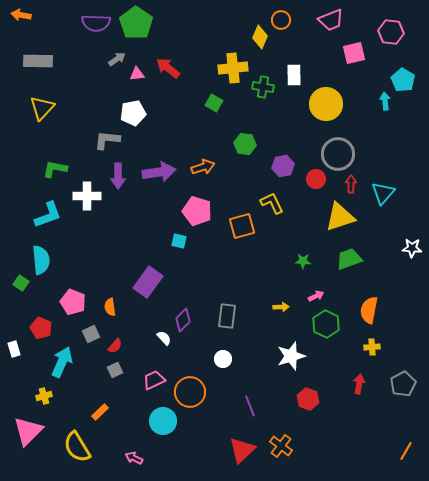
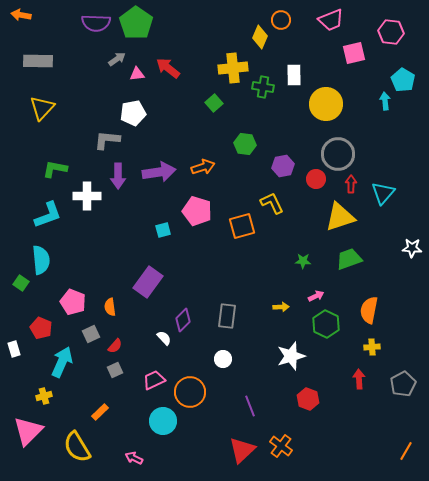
green square at (214, 103): rotated 18 degrees clockwise
cyan square at (179, 241): moved 16 px left, 11 px up; rotated 28 degrees counterclockwise
red arrow at (359, 384): moved 5 px up; rotated 12 degrees counterclockwise
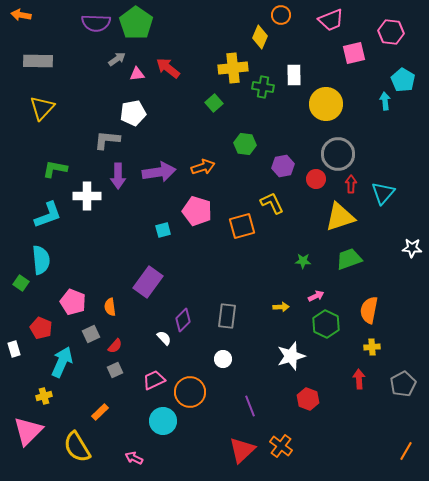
orange circle at (281, 20): moved 5 px up
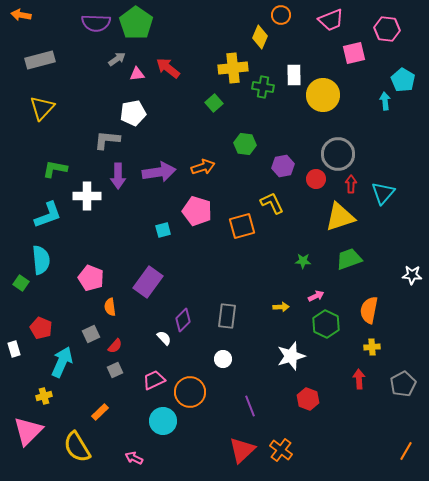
pink hexagon at (391, 32): moved 4 px left, 3 px up
gray rectangle at (38, 61): moved 2 px right, 1 px up; rotated 16 degrees counterclockwise
yellow circle at (326, 104): moved 3 px left, 9 px up
white star at (412, 248): moved 27 px down
pink pentagon at (73, 302): moved 18 px right, 24 px up
orange cross at (281, 446): moved 4 px down
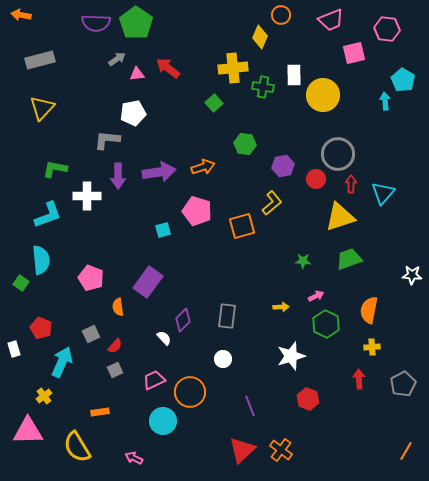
yellow L-shape at (272, 203): rotated 75 degrees clockwise
orange semicircle at (110, 307): moved 8 px right
yellow cross at (44, 396): rotated 21 degrees counterclockwise
orange rectangle at (100, 412): rotated 36 degrees clockwise
pink triangle at (28, 431): rotated 44 degrees clockwise
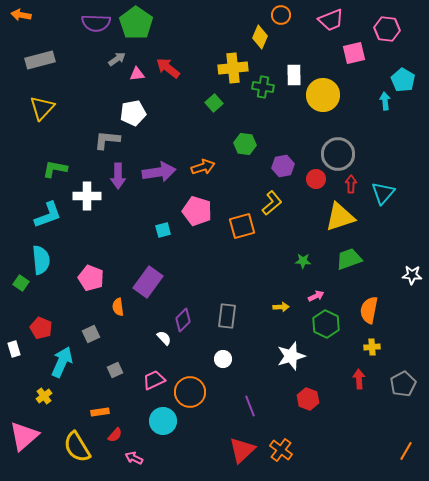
red semicircle at (115, 346): moved 89 px down
pink triangle at (28, 431): moved 4 px left, 5 px down; rotated 40 degrees counterclockwise
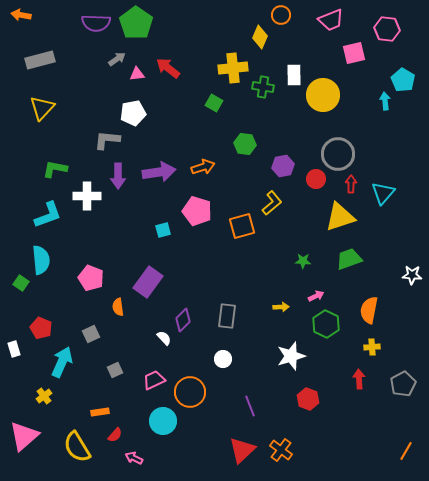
green square at (214, 103): rotated 18 degrees counterclockwise
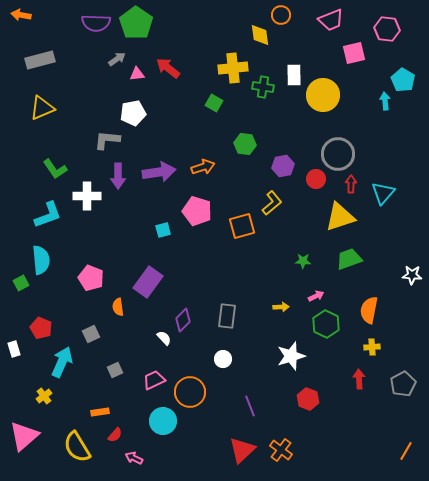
yellow diamond at (260, 37): moved 2 px up; rotated 30 degrees counterclockwise
yellow triangle at (42, 108): rotated 24 degrees clockwise
green L-shape at (55, 169): rotated 135 degrees counterclockwise
green square at (21, 283): rotated 28 degrees clockwise
